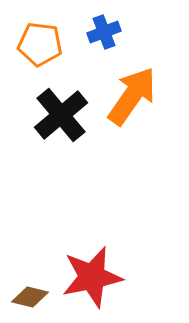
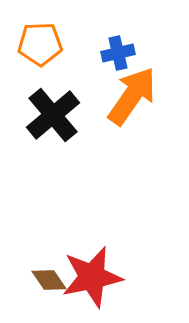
blue cross: moved 14 px right, 21 px down; rotated 8 degrees clockwise
orange pentagon: rotated 9 degrees counterclockwise
black cross: moved 8 px left
brown diamond: moved 19 px right, 17 px up; rotated 42 degrees clockwise
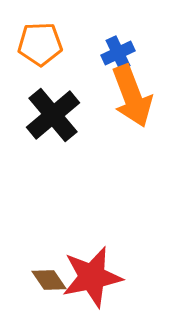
blue cross: rotated 12 degrees counterclockwise
orange arrow: rotated 124 degrees clockwise
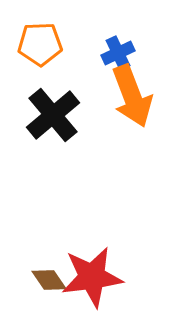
red star: rotated 4 degrees clockwise
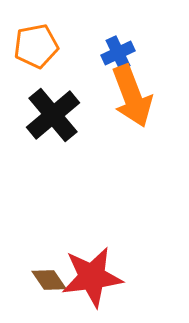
orange pentagon: moved 4 px left, 2 px down; rotated 9 degrees counterclockwise
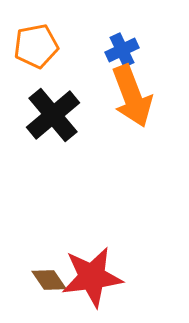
blue cross: moved 4 px right, 3 px up
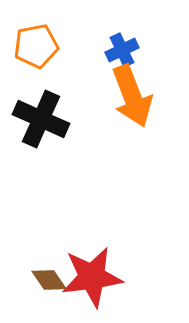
black cross: moved 12 px left, 4 px down; rotated 26 degrees counterclockwise
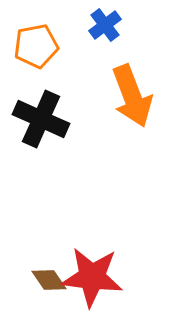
blue cross: moved 17 px left, 25 px up; rotated 12 degrees counterclockwise
red star: rotated 14 degrees clockwise
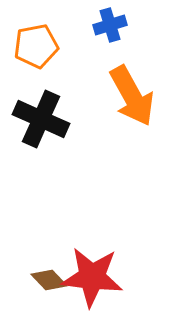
blue cross: moved 5 px right; rotated 20 degrees clockwise
orange arrow: rotated 8 degrees counterclockwise
brown diamond: rotated 9 degrees counterclockwise
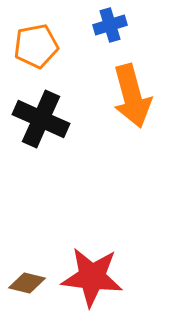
orange arrow: rotated 14 degrees clockwise
brown diamond: moved 22 px left, 3 px down; rotated 33 degrees counterclockwise
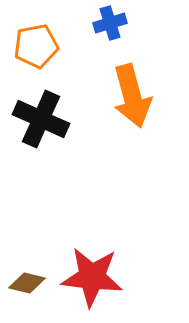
blue cross: moved 2 px up
